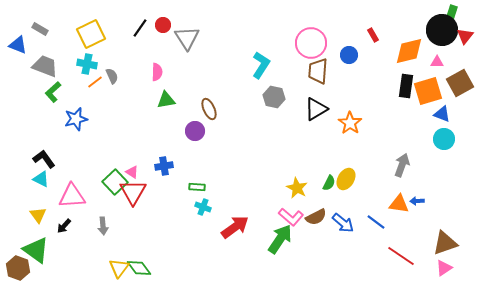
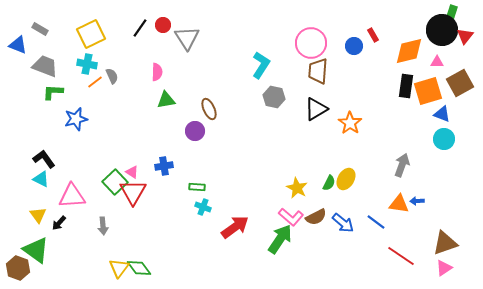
blue circle at (349, 55): moved 5 px right, 9 px up
green L-shape at (53, 92): rotated 45 degrees clockwise
black arrow at (64, 226): moved 5 px left, 3 px up
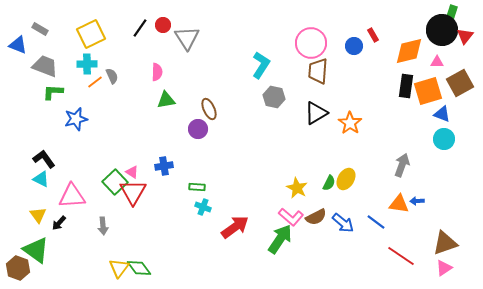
cyan cross at (87, 64): rotated 12 degrees counterclockwise
black triangle at (316, 109): moved 4 px down
purple circle at (195, 131): moved 3 px right, 2 px up
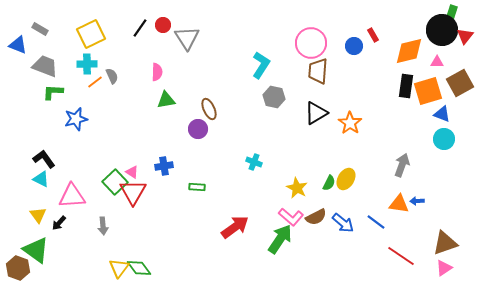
cyan cross at (203, 207): moved 51 px right, 45 px up
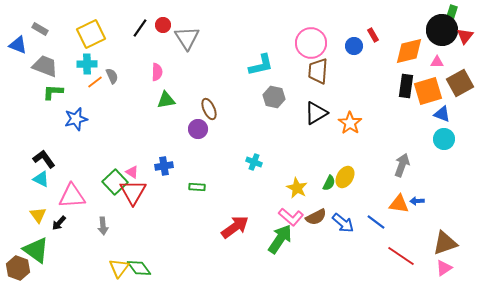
cyan L-shape at (261, 65): rotated 44 degrees clockwise
yellow ellipse at (346, 179): moved 1 px left, 2 px up
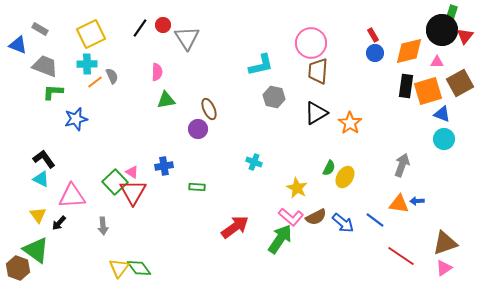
blue circle at (354, 46): moved 21 px right, 7 px down
green semicircle at (329, 183): moved 15 px up
blue line at (376, 222): moved 1 px left, 2 px up
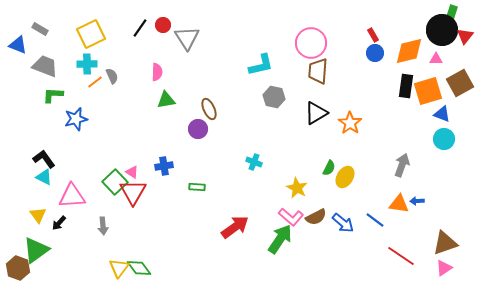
pink triangle at (437, 62): moved 1 px left, 3 px up
green L-shape at (53, 92): moved 3 px down
cyan triangle at (41, 179): moved 3 px right, 2 px up
green triangle at (36, 250): rotated 48 degrees clockwise
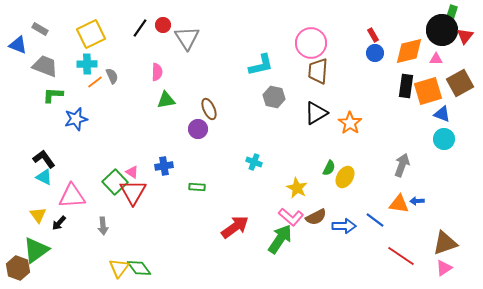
blue arrow at (343, 223): moved 1 px right, 3 px down; rotated 40 degrees counterclockwise
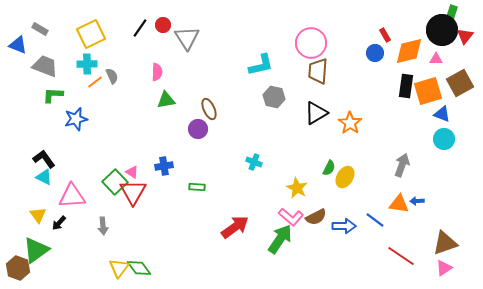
red rectangle at (373, 35): moved 12 px right
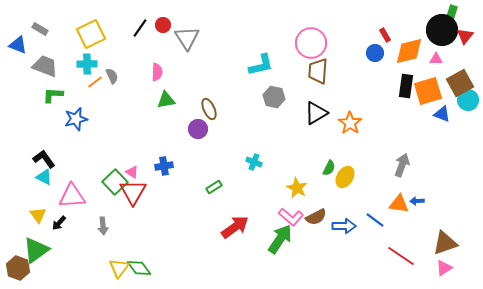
cyan circle at (444, 139): moved 24 px right, 39 px up
green rectangle at (197, 187): moved 17 px right; rotated 35 degrees counterclockwise
